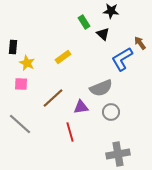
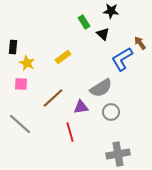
gray semicircle: rotated 10 degrees counterclockwise
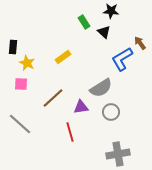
black triangle: moved 1 px right, 2 px up
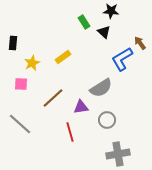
black rectangle: moved 4 px up
yellow star: moved 5 px right; rotated 21 degrees clockwise
gray circle: moved 4 px left, 8 px down
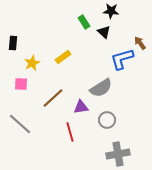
blue L-shape: rotated 15 degrees clockwise
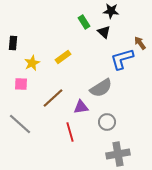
gray circle: moved 2 px down
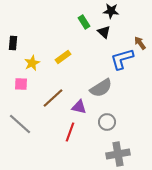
purple triangle: moved 2 px left; rotated 21 degrees clockwise
red line: rotated 36 degrees clockwise
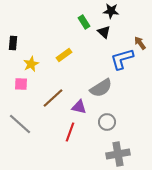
yellow rectangle: moved 1 px right, 2 px up
yellow star: moved 1 px left, 1 px down
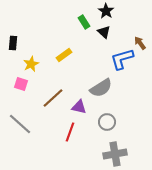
black star: moved 5 px left; rotated 28 degrees clockwise
pink square: rotated 16 degrees clockwise
gray cross: moved 3 px left
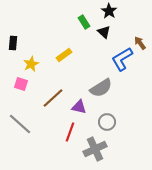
black star: moved 3 px right
blue L-shape: rotated 15 degrees counterclockwise
gray cross: moved 20 px left, 5 px up; rotated 15 degrees counterclockwise
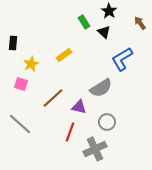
brown arrow: moved 20 px up
